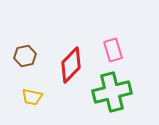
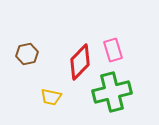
brown hexagon: moved 2 px right, 2 px up
red diamond: moved 9 px right, 3 px up
yellow trapezoid: moved 19 px right
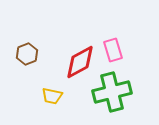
brown hexagon: rotated 10 degrees counterclockwise
red diamond: rotated 18 degrees clockwise
yellow trapezoid: moved 1 px right, 1 px up
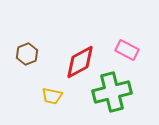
pink rectangle: moved 14 px right; rotated 45 degrees counterclockwise
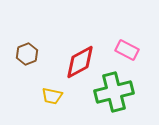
green cross: moved 2 px right
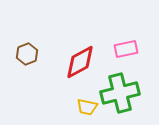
pink rectangle: moved 1 px left, 1 px up; rotated 40 degrees counterclockwise
green cross: moved 6 px right, 1 px down
yellow trapezoid: moved 35 px right, 11 px down
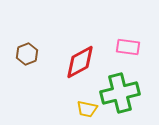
pink rectangle: moved 2 px right, 2 px up; rotated 20 degrees clockwise
yellow trapezoid: moved 2 px down
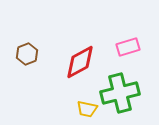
pink rectangle: rotated 25 degrees counterclockwise
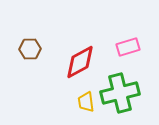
brown hexagon: moved 3 px right, 5 px up; rotated 20 degrees clockwise
yellow trapezoid: moved 1 px left, 7 px up; rotated 70 degrees clockwise
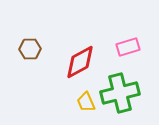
yellow trapezoid: rotated 15 degrees counterclockwise
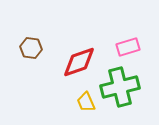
brown hexagon: moved 1 px right, 1 px up; rotated 10 degrees clockwise
red diamond: moved 1 px left; rotated 9 degrees clockwise
green cross: moved 6 px up
